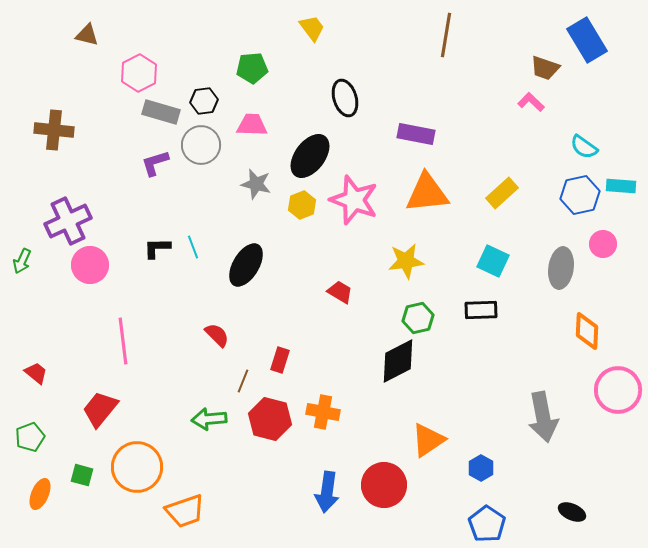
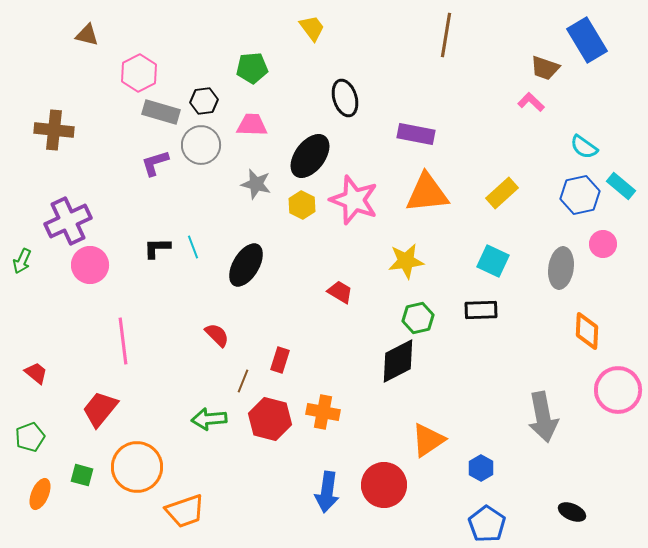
cyan rectangle at (621, 186): rotated 36 degrees clockwise
yellow hexagon at (302, 205): rotated 12 degrees counterclockwise
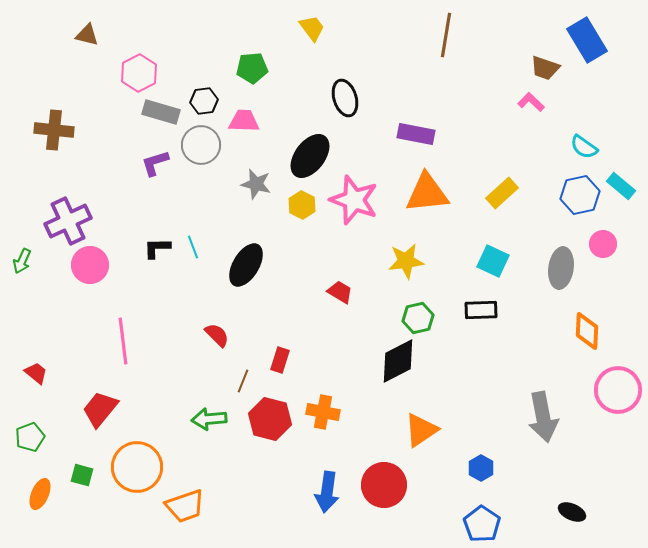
pink trapezoid at (252, 125): moved 8 px left, 4 px up
orange triangle at (428, 440): moved 7 px left, 10 px up
orange trapezoid at (185, 511): moved 5 px up
blue pentagon at (487, 524): moved 5 px left
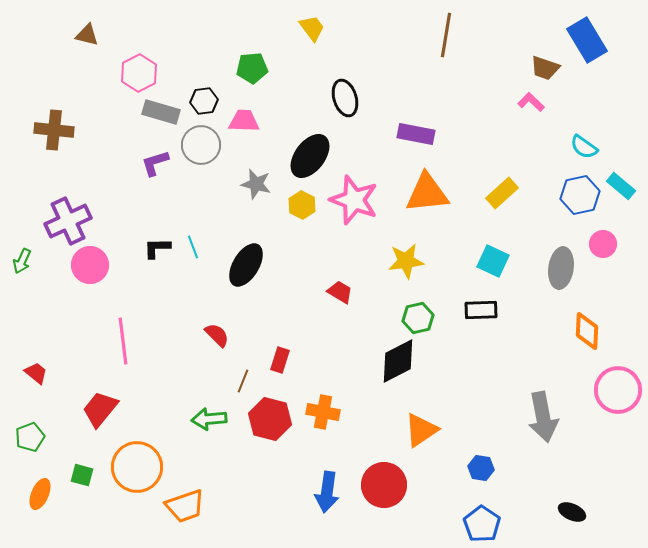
blue hexagon at (481, 468): rotated 20 degrees counterclockwise
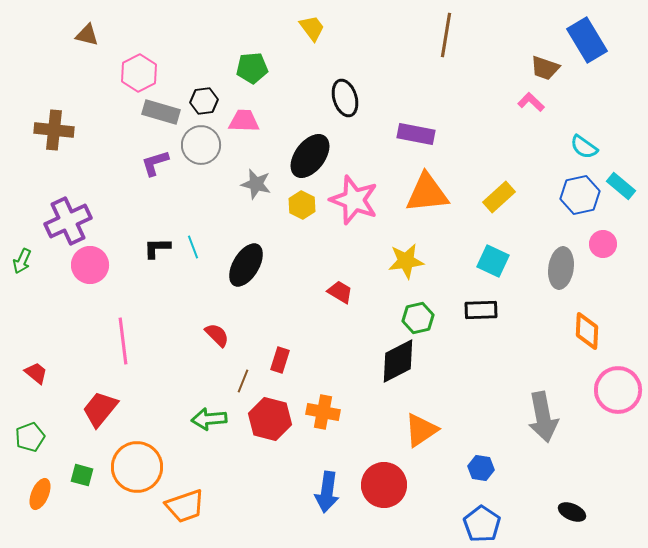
yellow rectangle at (502, 193): moved 3 px left, 4 px down
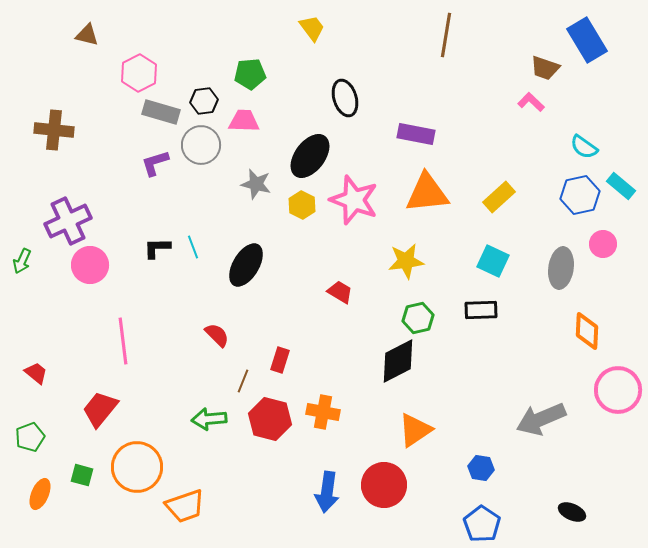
green pentagon at (252, 68): moved 2 px left, 6 px down
gray arrow at (543, 417): moved 2 px left, 2 px down; rotated 78 degrees clockwise
orange triangle at (421, 430): moved 6 px left
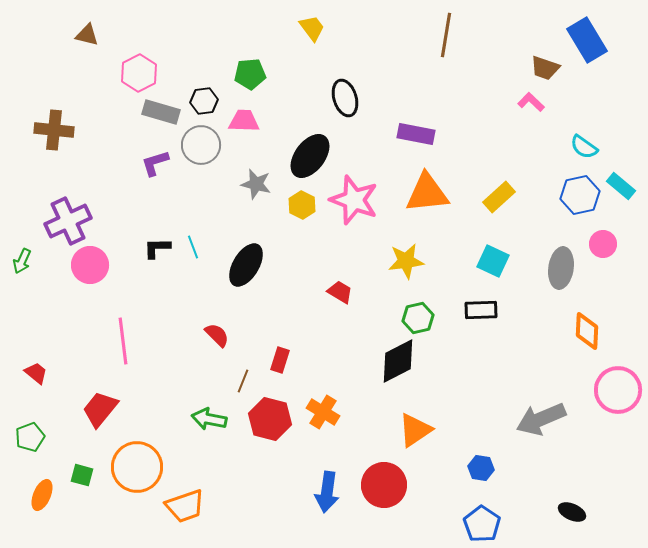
orange cross at (323, 412): rotated 20 degrees clockwise
green arrow at (209, 419): rotated 16 degrees clockwise
orange ellipse at (40, 494): moved 2 px right, 1 px down
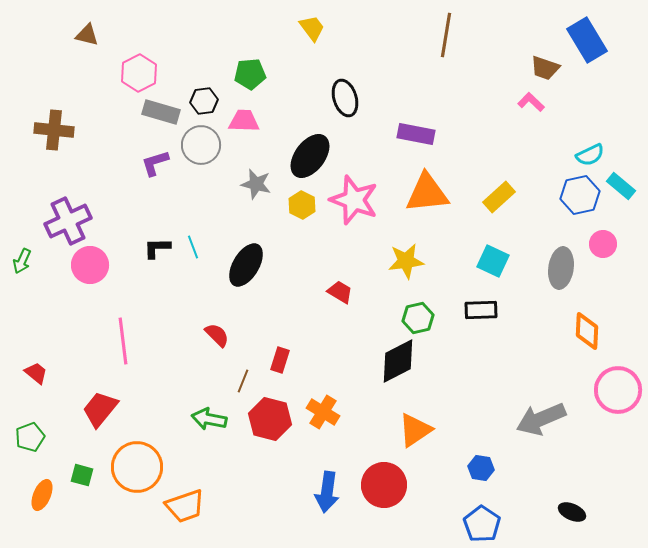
cyan semicircle at (584, 147): moved 6 px right, 8 px down; rotated 60 degrees counterclockwise
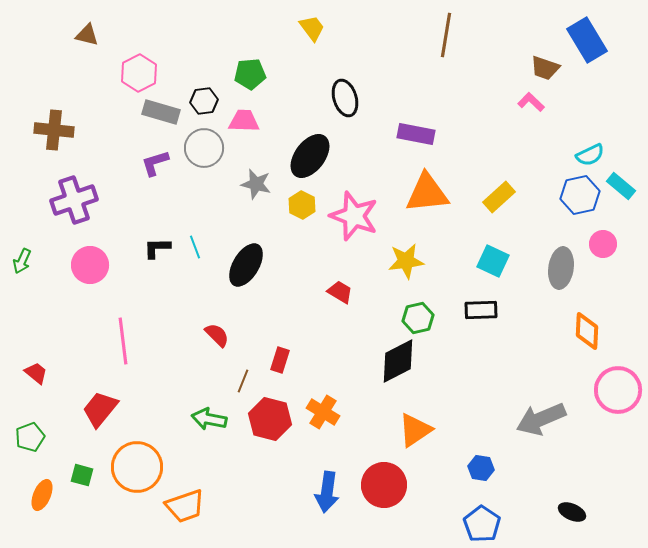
gray circle at (201, 145): moved 3 px right, 3 px down
pink star at (354, 200): moved 16 px down
purple cross at (68, 221): moved 6 px right, 21 px up; rotated 6 degrees clockwise
cyan line at (193, 247): moved 2 px right
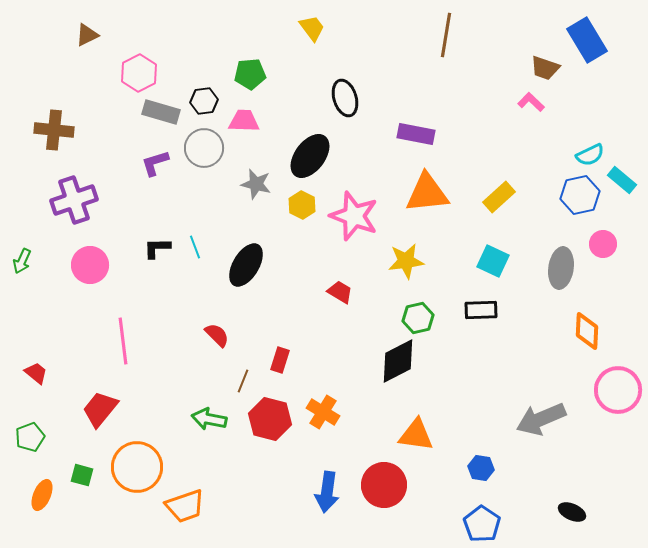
brown triangle at (87, 35): rotated 40 degrees counterclockwise
cyan rectangle at (621, 186): moved 1 px right, 6 px up
orange triangle at (415, 430): moved 1 px right, 5 px down; rotated 42 degrees clockwise
